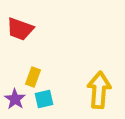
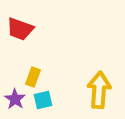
cyan square: moved 1 px left, 1 px down
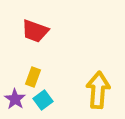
red trapezoid: moved 15 px right, 2 px down
yellow arrow: moved 1 px left
cyan square: rotated 24 degrees counterclockwise
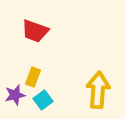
purple star: moved 4 px up; rotated 25 degrees clockwise
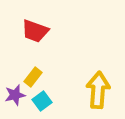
yellow rectangle: rotated 18 degrees clockwise
cyan square: moved 1 px left, 1 px down
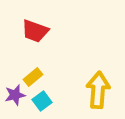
yellow rectangle: rotated 12 degrees clockwise
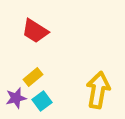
red trapezoid: rotated 12 degrees clockwise
yellow arrow: rotated 6 degrees clockwise
purple star: moved 1 px right, 3 px down
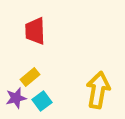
red trapezoid: rotated 56 degrees clockwise
yellow rectangle: moved 3 px left
